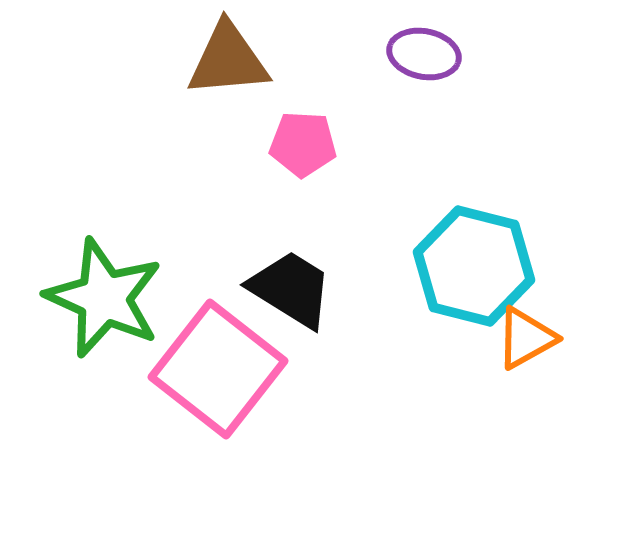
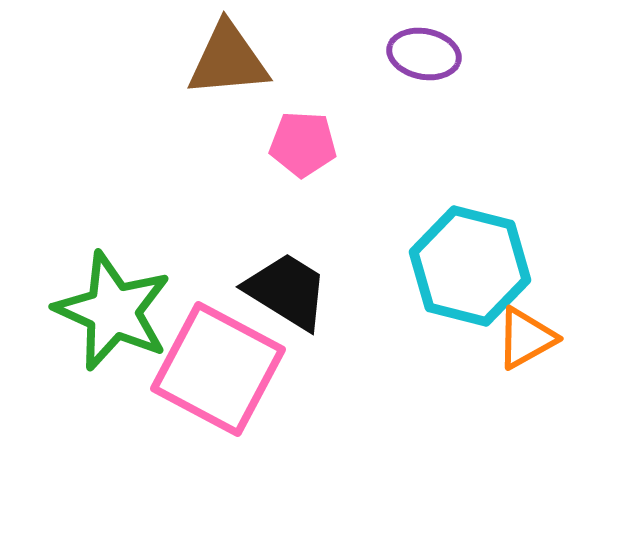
cyan hexagon: moved 4 px left
black trapezoid: moved 4 px left, 2 px down
green star: moved 9 px right, 13 px down
pink square: rotated 10 degrees counterclockwise
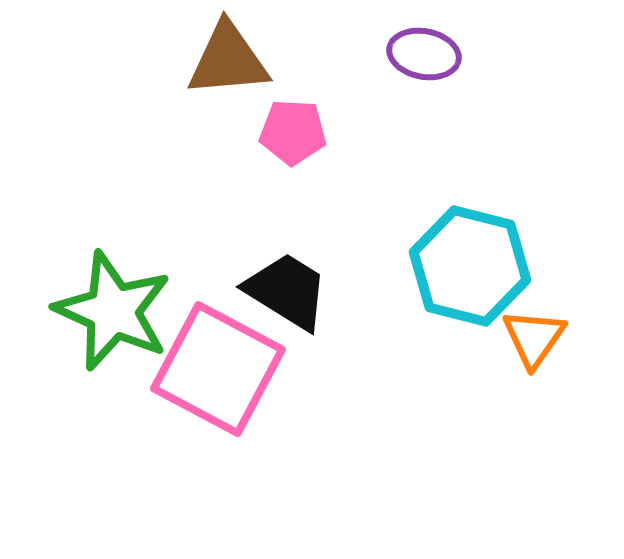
pink pentagon: moved 10 px left, 12 px up
orange triangle: moved 8 px right; rotated 26 degrees counterclockwise
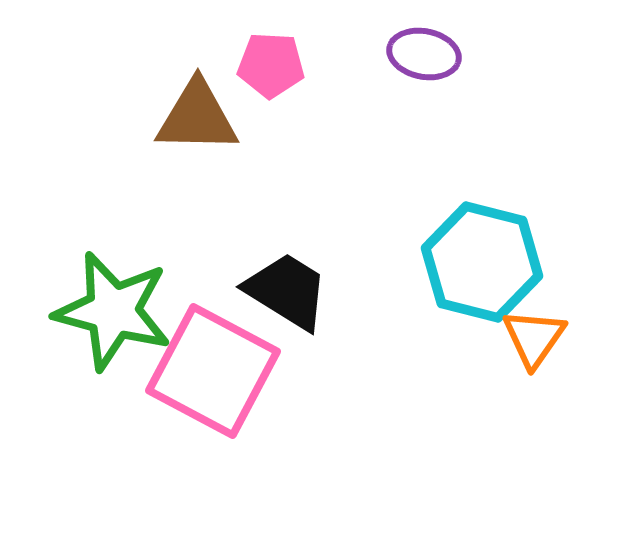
brown triangle: moved 31 px left, 57 px down; rotated 6 degrees clockwise
pink pentagon: moved 22 px left, 67 px up
cyan hexagon: moved 12 px right, 4 px up
green star: rotated 9 degrees counterclockwise
pink square: moved 5 px left, 2 px down
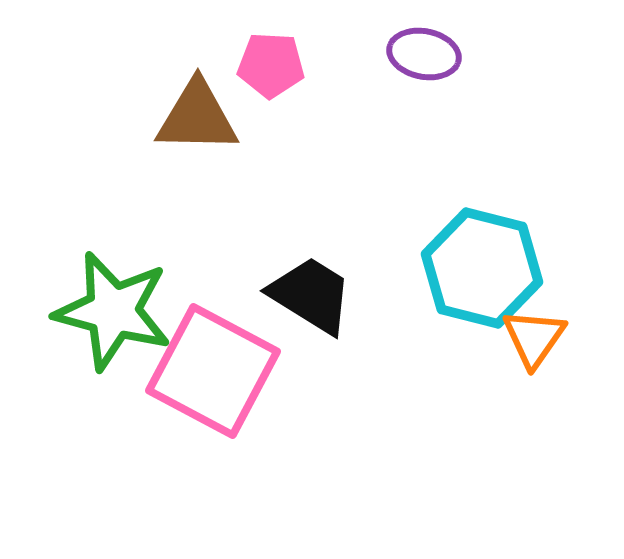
cyan hexagon: moved 6 px down
black trapezoid: moved 24 px right, 4 px down
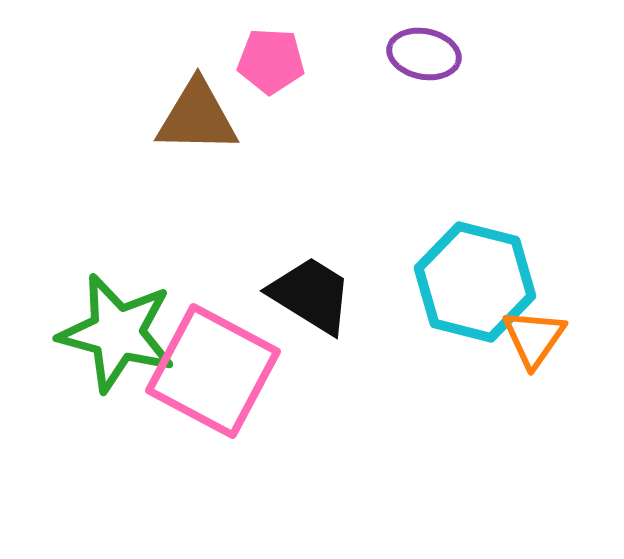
pink pentagon: moved 4 px up
cyan hexagon: moved 7 px left, 14 px down
green star: moved 4 px right, 22 px down
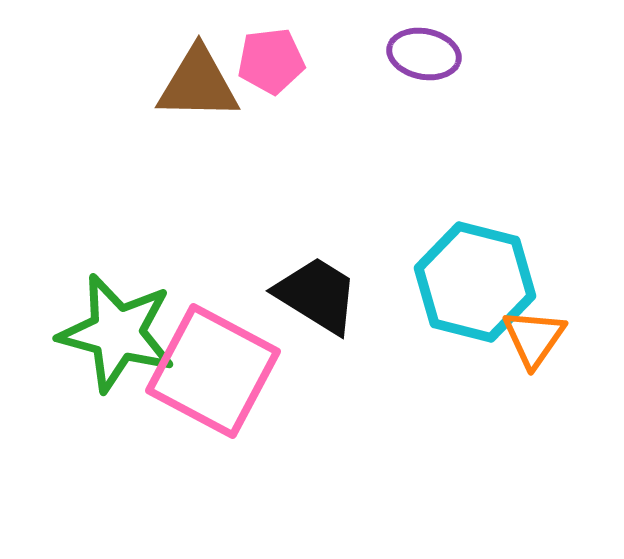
pink pentagon: rotated 10 degrees counterclockwise
brown triangle: moved 1 px right, 33 px up
black trapezoid: moved 6 px right
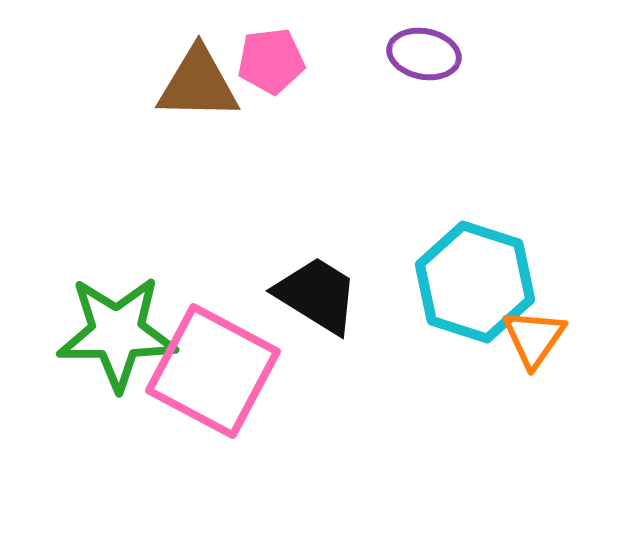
cyan hexagon: rotated 4 degrees clockwise
green star: rotated 15 degrees counterclockwise
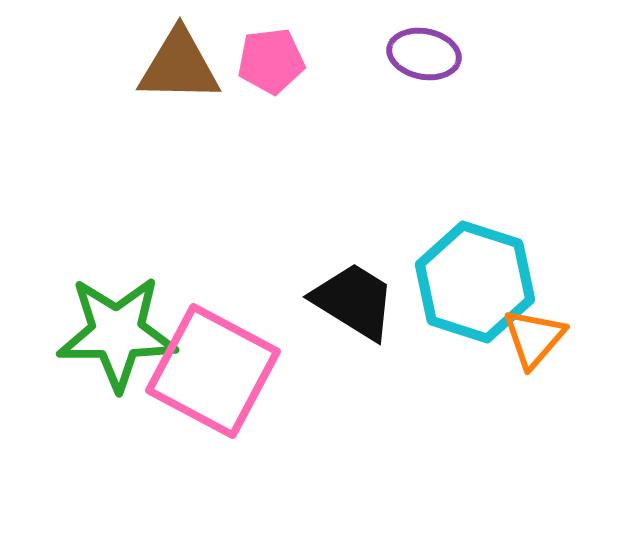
brown triangle: moved 19 px left, 18 px up
black trapezoid: moved 37 px right, 6 px down
orange triangle: rotated 6 degrees clockwise
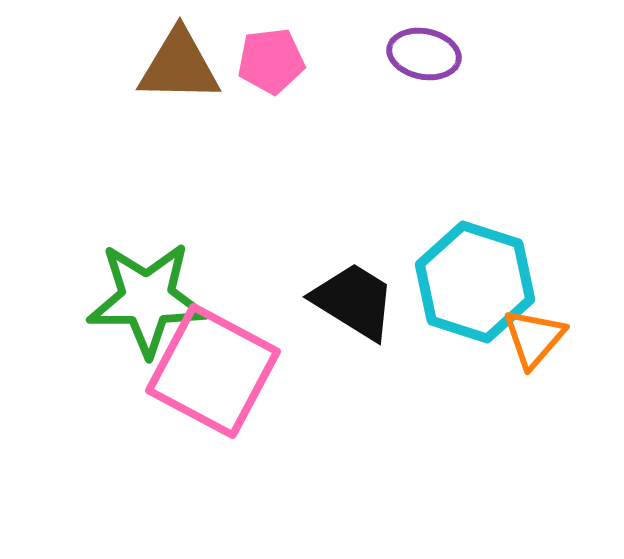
green star: moved 30 px right, 34 px up
